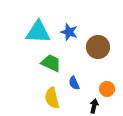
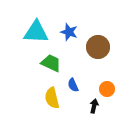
cyan triangle: moved 2 px left
blue semicircle: moved 1 px left, 2 px down
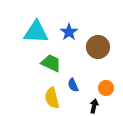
blue star: rotated 18 degrees clockwise
orange circle: moved 1 px left, 1 px up
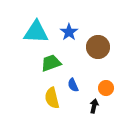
green trapezoid: rotated 45 degrees counterclockwise
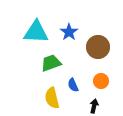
orange circle: moved 5 px left, 7 px up
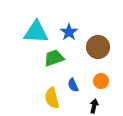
green trapezoid: moved 3 px right, 5 px up
